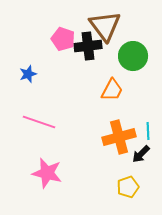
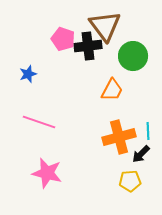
yellow pentagon: moved 2 px right, 6 px up; rotated 15 degrees clockwise
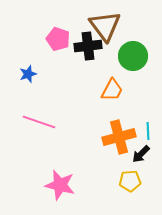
pink pentagon: moved 5 px left
pink star: moved 13 px right, 12 px down
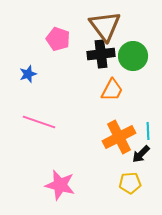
black cross: moved 13 px right, 8 px down
orange cross: rotated 12 degrees counterclockwise
yellow pentagon: moved 2 px down
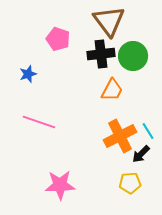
brown triangle: moved 4 px right, 5 px up
cyan line: rotated 30 degrees counterclockwise
orange cross: moved 1 px right, 1 px up
pink star: rotated 16 degrees counterclockwise
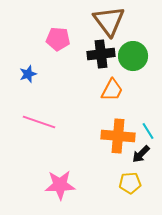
pink pentagon: rotated 15 degrees counterclockwise
orange cross: moved 2 px left; rotated 32 degrees clockwise
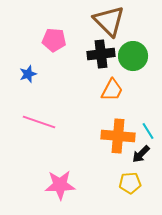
brown triangle: rotated 8 degrees counterclockwise
pink pentagon: moved 4 px left, 1 px down
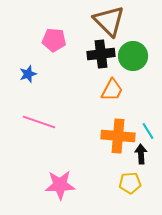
black arrow: rotated 132 degrees clockwise
